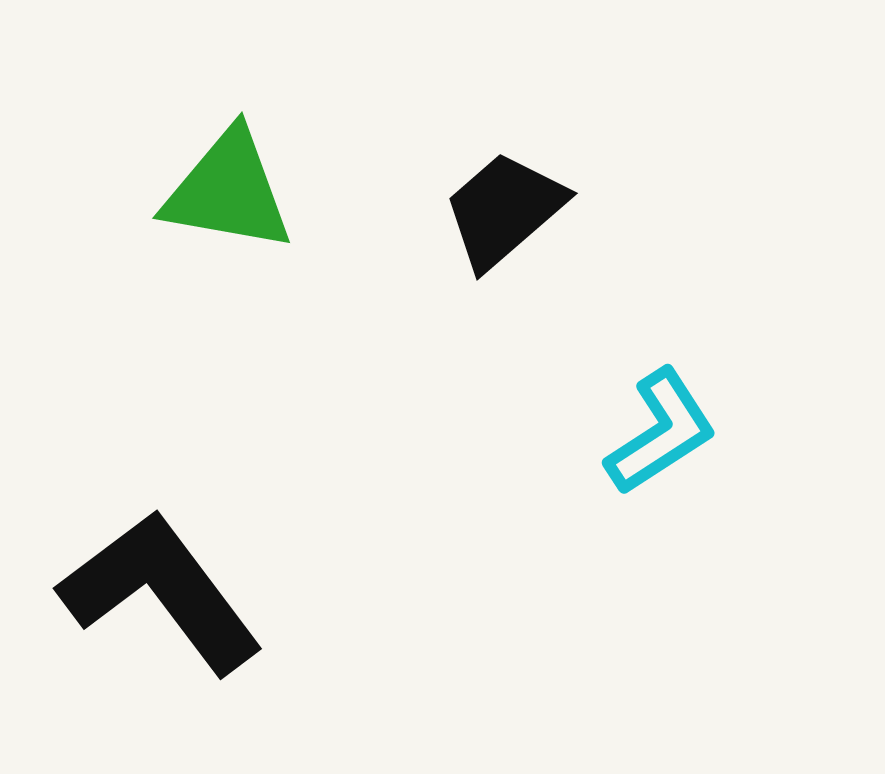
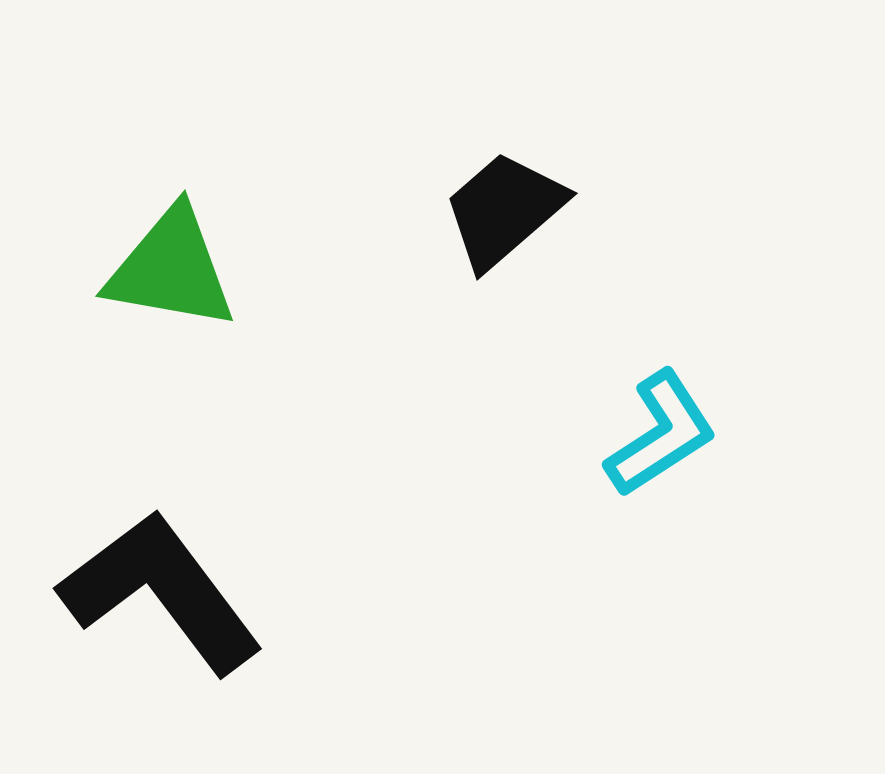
green triangle: moved 57 px left, 78 px down
cyan L-shape: moved 2 px down
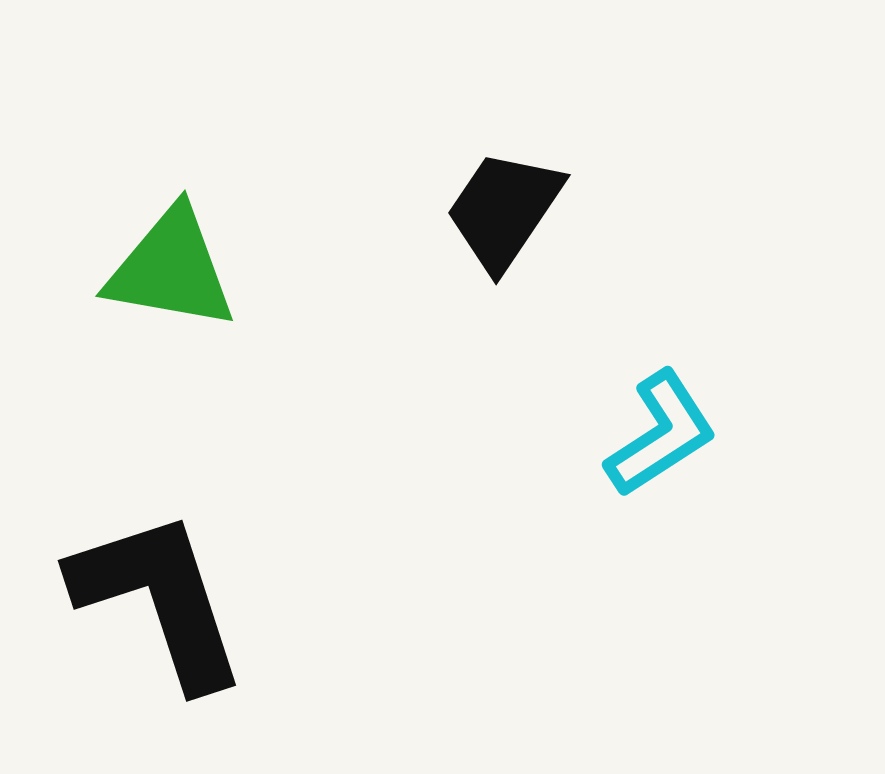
black trapezoid: rotated 15 degrees counterclockwise
black L-shape: moved 2 px left, 7 px down; rotated 19 degrees clockwise
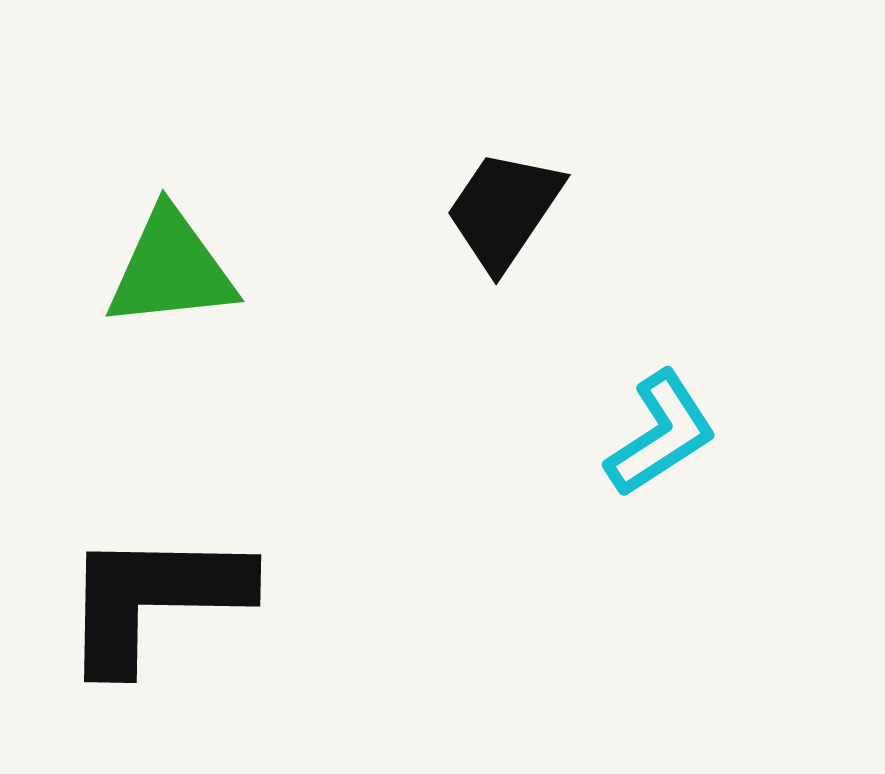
green triangle: rotated 16 degrees counterclockwise
black L-shape: moved 5 px left; rotated 71 degrees counterclockwise
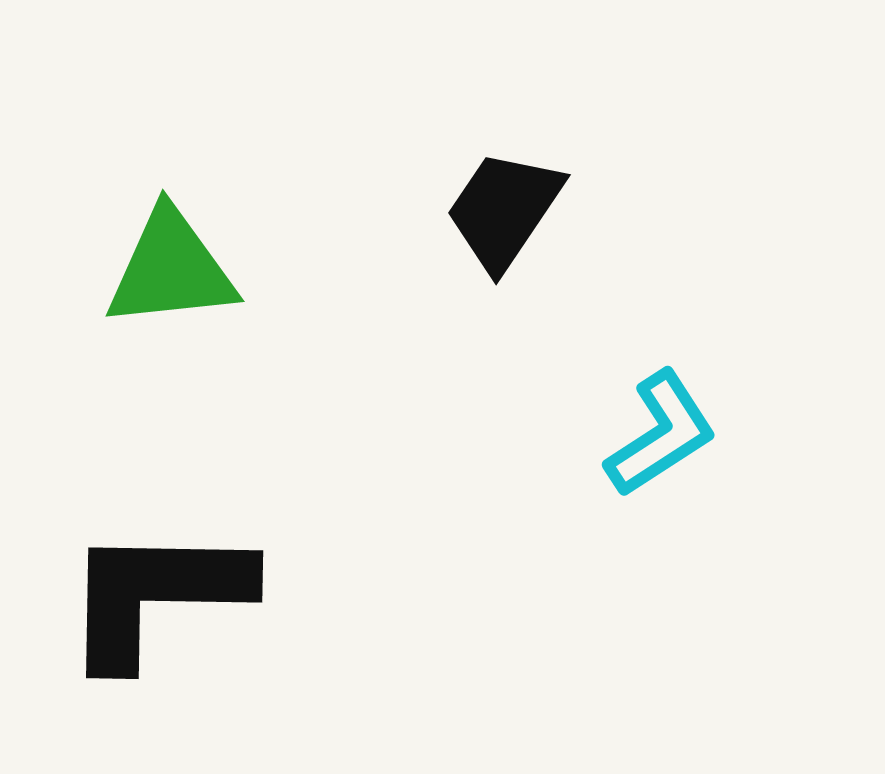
black L-shape: moved 2 px right, 4 px up
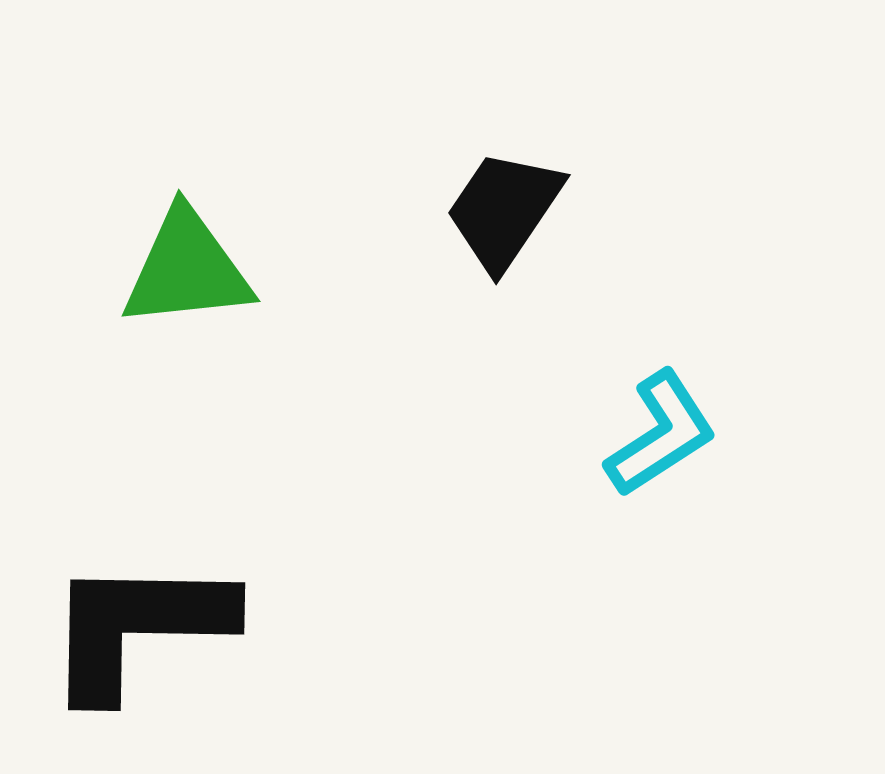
green triangle: moved 16 px right
black L-shape: moved 18 px left, 32 px down
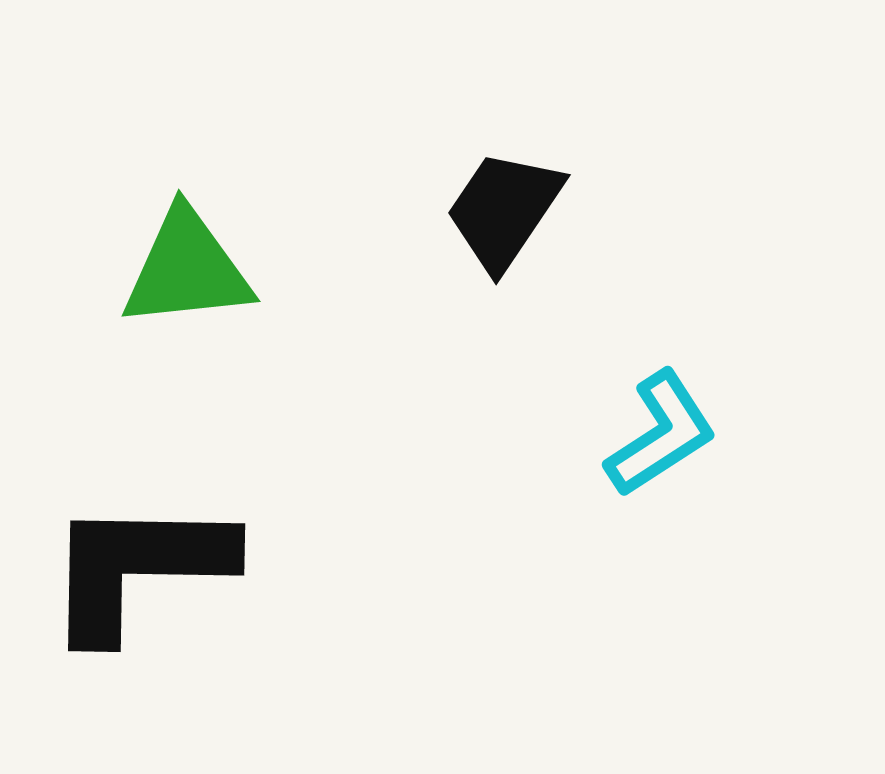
black L-shape: moved 59 px up
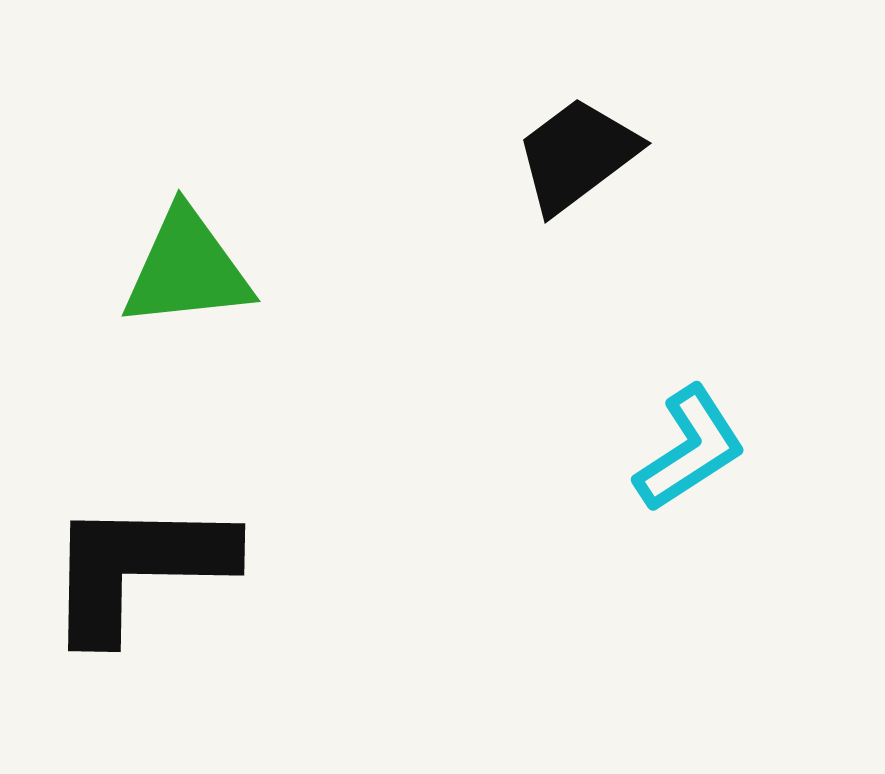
black trapezoid: moved 73 px right, 55 px up; rotated 19 degrees clockwise
cyan L-shape: moved 29 px right, 15 px down
